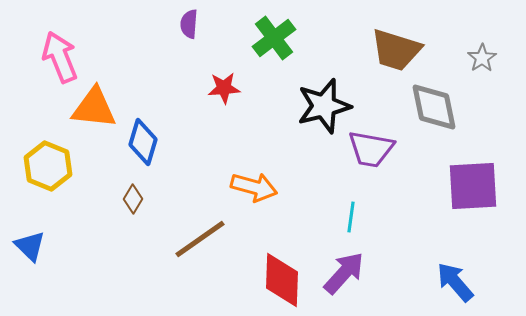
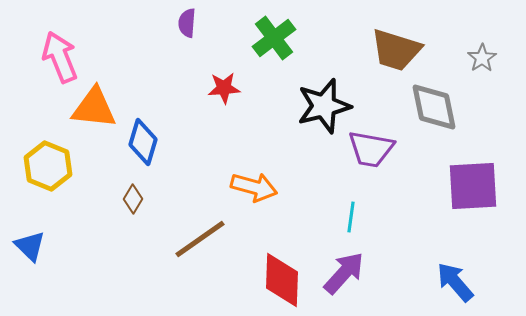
purple semicircle: moved 2 px left, 1 px up
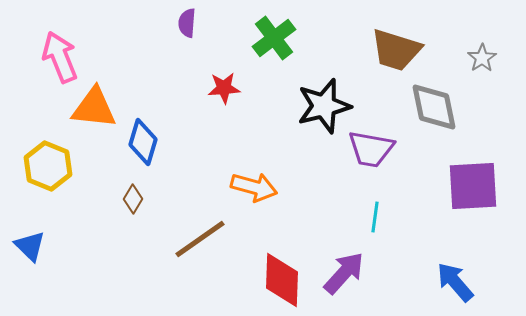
cyan line: moved 24 px right
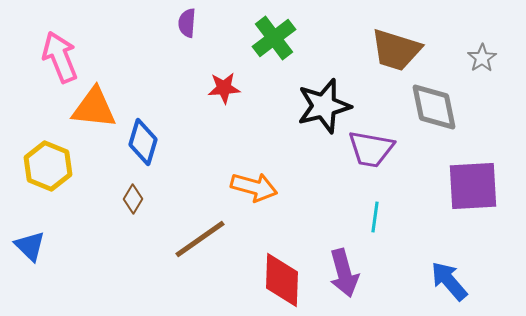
purple arrow: rotated 123 degrees clockwise
blue arrow: moved 6 px left, 1 px up
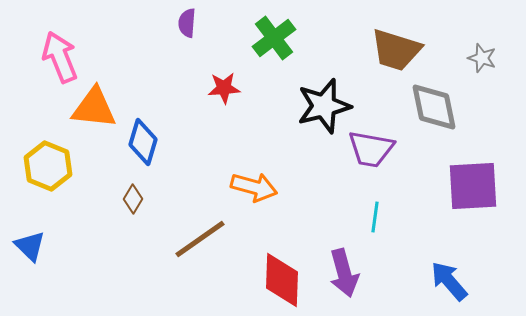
gray star: rotated 20 degrees counterclockwise
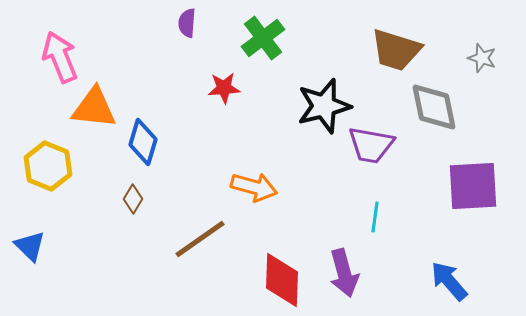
green cross: moved 11 px left
purple trapezoid: moved 4 px up
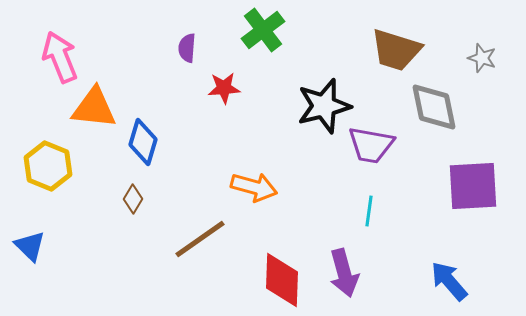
purple semicircle: moved 25 px down
green cross: moved 8 px up
cyan line: moved 6 px left, 6 px up
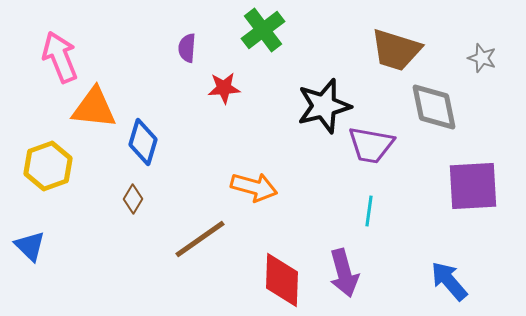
yellow hexagon: rotated 18 degrees clockwise
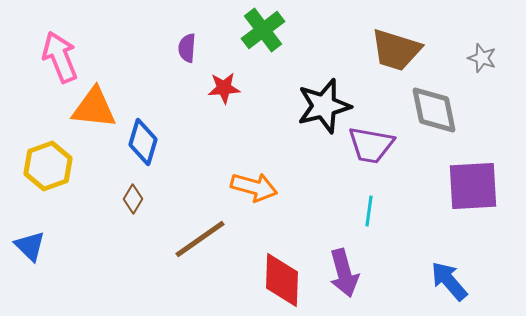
gray diamond: moved 3 px down
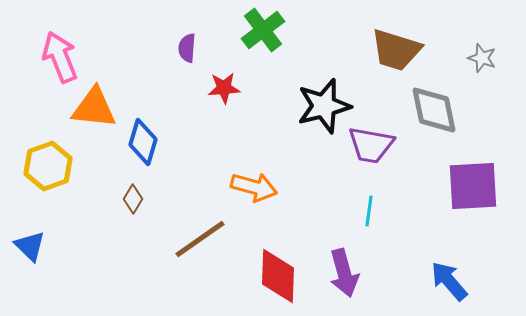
red diamond: moved 4 px left, 4 px up
